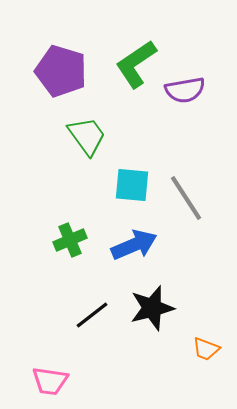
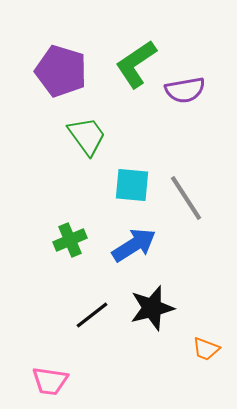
blue arrow: rotated 9 degrees counterclockwise
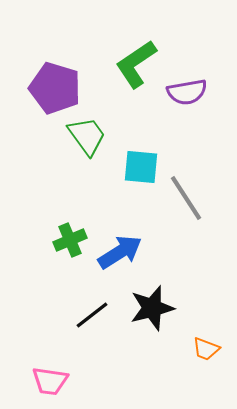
purple pentagon: moved 6 px left, 17 px down
purple semicircle: moved 2 px right, 2 px down
cyan square: moved 9 px right, 18 px up
blue arrow: moved 14 px left, 7 px down
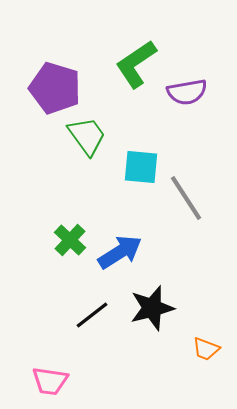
green cross: rotated 24 degrees counterclockwise
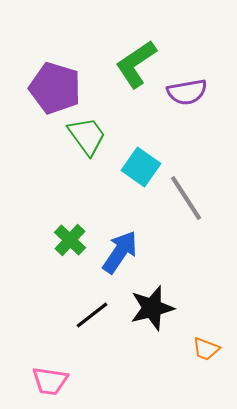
cyan square: rotated 30 degrees clockwise
blue arrow: rotated 24 degrees counterclockwise
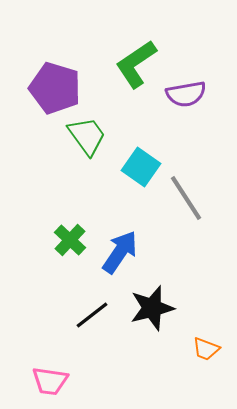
purple semicircle: moved 1 px left, 2 px down
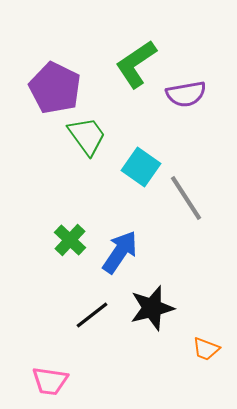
purple pentagon: rotated 9 degrees clockwise
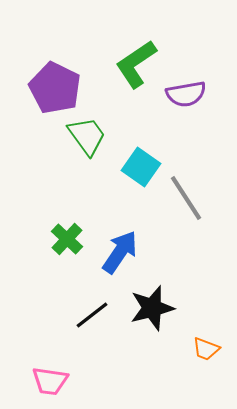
green cross: moved 3 px left, 1 px up
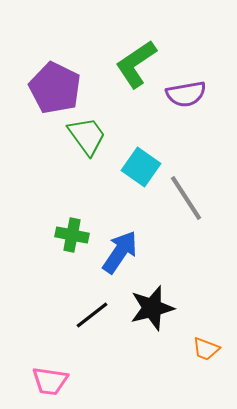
green cross: moved 5 px right, 4 px up; rotated 32 degrees counterclockwise
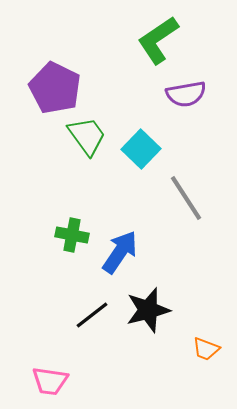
green L-shape: moved 22 px right, 24 px up
cyan square: moved 18 px up; rotated 9 degrees clockwise
black star: moved 4 px left, 2 px down
